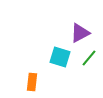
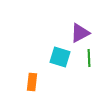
green line: rotated 42 degrees counterclockwise
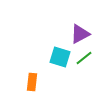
purple triangle: moved 1 px down
green line: moved 5 px left; rotated 54 degrees clockwise
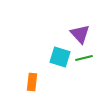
purple triangle: rotated 45 degrees counterclockwise
green line: rotated 24 degrees clockwise
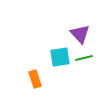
cyan square: rotated 25 degrees counterclockwise
orange rectangle: moved 3 px right, 3 px up; rotated 24 degrees counterclockwise
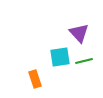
purple triangle: moved 1 px left, 1 px up
green line: moved 3 px down
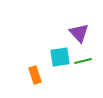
green line: moved 1 px left
orange rectangle: moved 4 px up
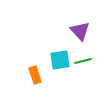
purple triangle: moved 1 px right, 2 px up
cyan square: moved 3 px down
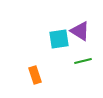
purple triangle: rotated 15 degrees counterclockwise
cyan square: moved 1 px left, 21 px up
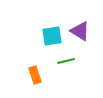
cyan square: moved 7 px left, 3 px up
green line: moved 17 px left
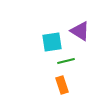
cyan square: moved 6 px down
orange rectangle: moved 27 px right, 10 px down
